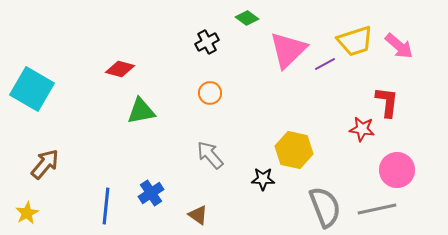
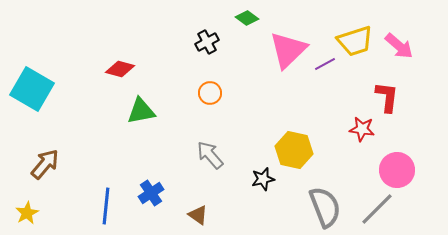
red L-shape: moved 5 px up
black star: rotated 15 degrees counterclockwise
gray line: rotated 33 degrees counterclockwise
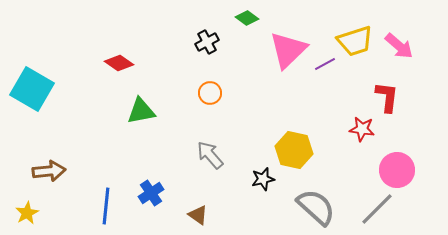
red diamond: moved 1 px left, 6 px up; rotated 20 degrees clockwise
brown arrow: moved 4 px right, 7 px down; rotated 44 degrees clockwise
gray semicircle: moved 9 px left; rotated 27 degrees counterclockwise
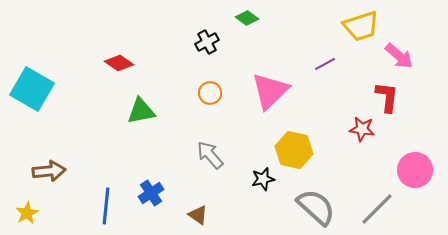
yellow trapezoid: moved 6 px right, 15 px up
pink arrow: moved 10 px down
pink triangle: moved 18 px left, 41 px down
pink circle: moved 18 px right
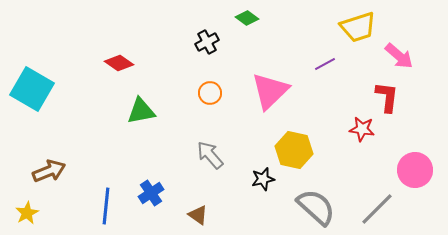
yellow trapezoid: moved 3 px left, 1 px down
brown arrow: rotated 16 degrees counterclockwise
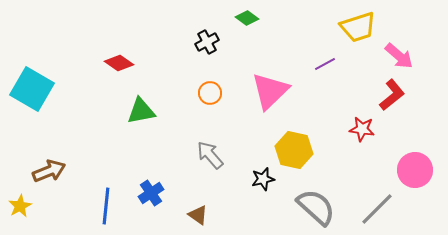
red L-shape: moved 5 px right, 2 px up; rotated 44 degrees clockwise
yellow star: moved 7 px left, 7 px up
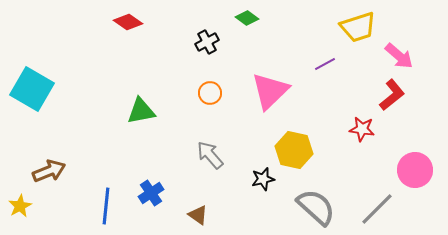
red diamond: moved 9 px right, 41 px up
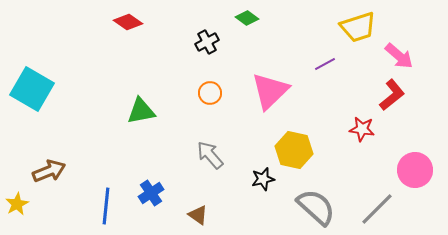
yellow star: moved 3 px left, 2 px up
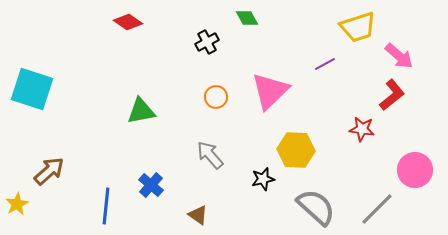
green diamond: rotated 25 degrees clockwise
cyan square: rotated 12 degrees counterclockwise
orange circle: moved 6 px right, 4 px down
yellow hexagon: moved 2 px right; rotated 9 degrees counterclockwise
brown arrow: rotated 20 degrees counterclockwise
blue cross: moved 8 px up; rotated 15 degrees counterclockwise
